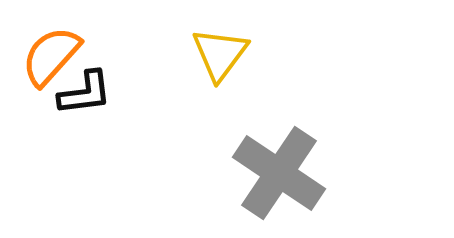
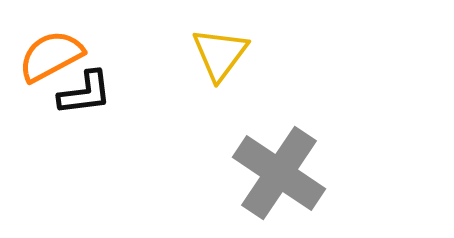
orange semicircle: rotated 20 degrees clockwise
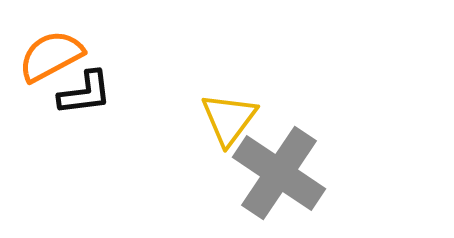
yellow triangle: moved 9 px right, 65 px down
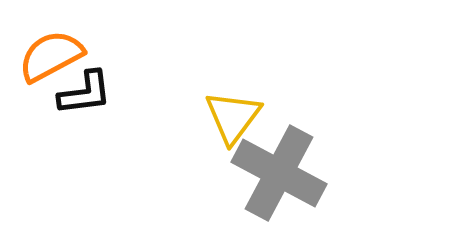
yellow triangle: moved 4 px right, 2 px up
gray cross: rotated 6 degrees counterclockwise
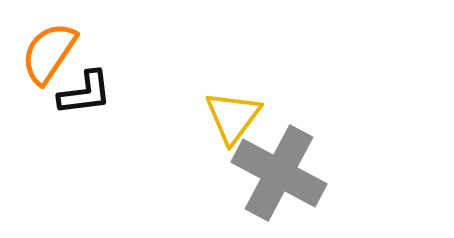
orange semicircle: moved 2 px left, 3 px up; rotated 28 degrees counterclockwise
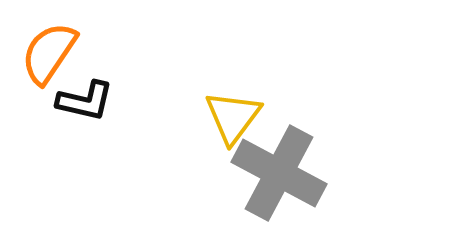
black L-shape: moved 8 px down; rotated 20 degrees clockwise
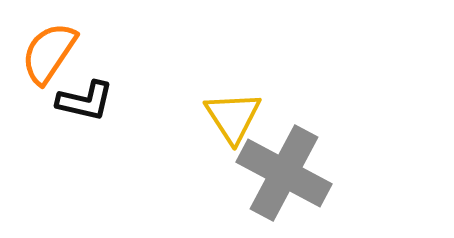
yellow triangle: rotated 10 degrees counterclockwise
gray cross: moved 5 px right
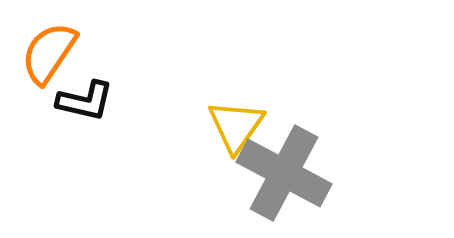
yellow triangle: moved 3 px right, 9 px down; rotated 8 degrees clockwise
